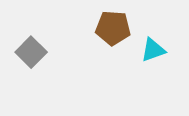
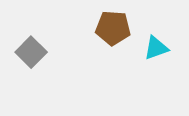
cyan triangle: moved 3 px right, 2 px up
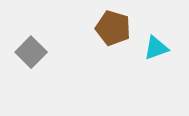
brown pentagon: rotated 12 degrees clockwise
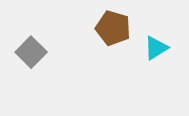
cyan triangle: rotated 12 degrees counterclockwise
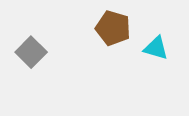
cyan triangle: rotated 48 degrees clockwise
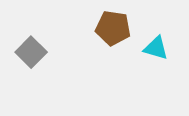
brown pentagon: rotated 8 degrees counterclockwise
